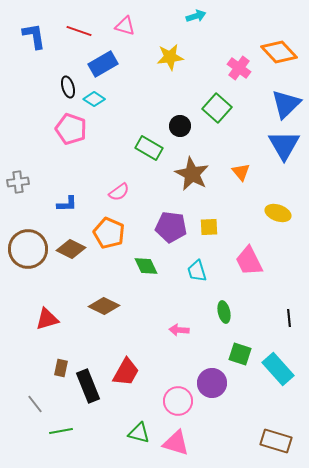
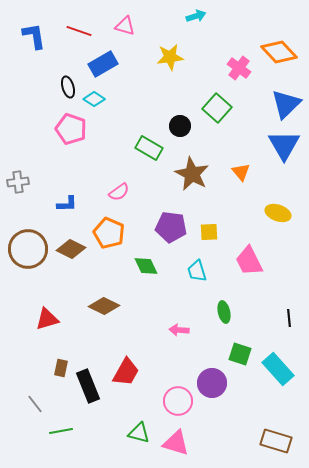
yellow square at (209, 227): moved 5 px down
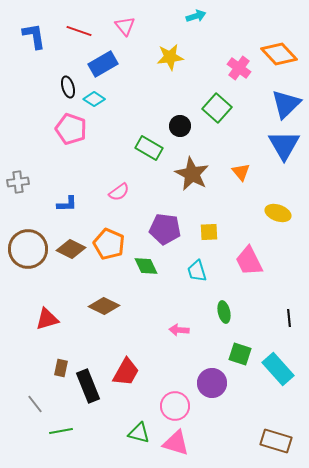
pink triangle at (125, 26): rotated 35 degrees clockwise
orange diamond at (279, 52): moved 2 px down
purple pentagon at (171, 227): moved 6 px left, 2 px down
orange pentagon at (109, 233): moved 11 px down
pink circle at (178, 401): moved 3 px left, 5 px down
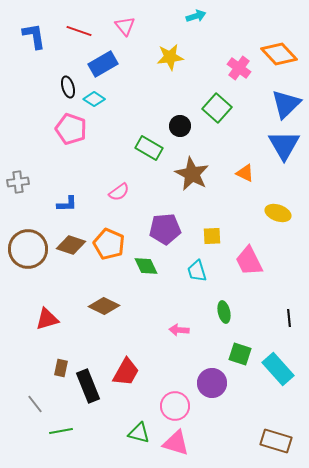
orange triangle at (241, 172): moved 4 px right, 1 px down; rotated 24 degrees counterclockwise
purple pentagon at (165, 229): rotated 12 degrees counterclockwise
yellow square at (209, 232): moved 3 px right, 4 px down
brown diamond at (71, 249): moved 4 px up; rotated 8 degrees counterclockwise
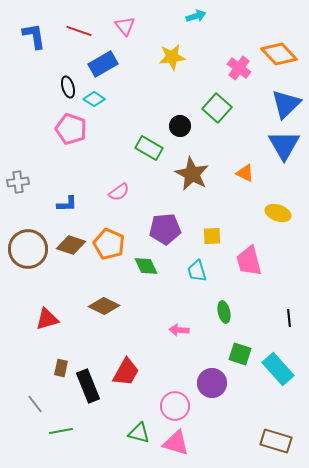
yellow star at (170, 57): moved 2 px right
pink trapezoid at (249, 261): rotated 12 degrees clockwise
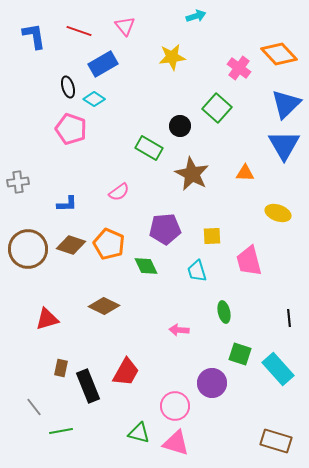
orange triangle at (245, 173): rotated 24 degrees counterclockwise
gray line at (35, 404): moved 1 px left, 3 px down
